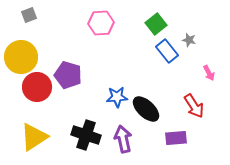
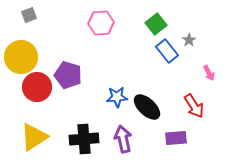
gray star: rotated 24 degrees clockwise
black ellipse: moved 1 px right, 2 px up
black cross: moved 2 px left, 4 px down; rotated 24 degrees counterclockwise
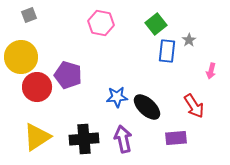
pink hexagon: rotated 15 degrees clockwise
blue rectangle: rotated 45 degrees clockwise
pink arrow: moved 2 px right, 2 px up; rotated 42 degrees clockwise
yellow triangle: moved 3 px right
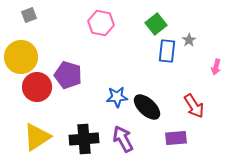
pink arrow: moved 5 px right, 4 px up
purple arrow: rotated 16 degrees counterclockwise
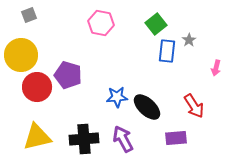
yellow circle: moved 2 px up
pink arrow: moved 1 px down
yellow triangle: rotated 20 degrees clockwise
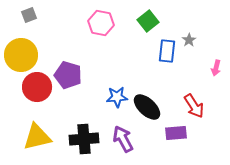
green square: moved 8 px left, 3 px up
purple rectangle: moved 5 px up
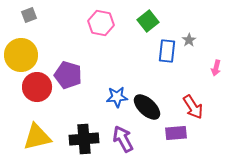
red arrow: moved 1 px left, 1 px down
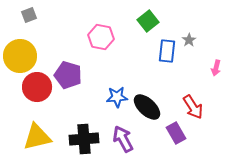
pink hexagon: moved 14 px down
yellow circle: moved 1 px left, 1 px down
purple rectangle: rotated 65 degrees clockwise
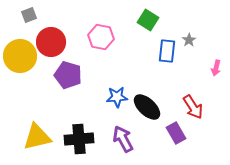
green square: moved 1 px up; rotated 20 degrees counterclockwise
red circle: moved 14 px right, 45 px up
black cross: moved 5 px left
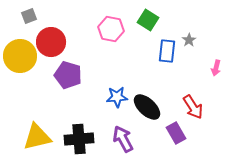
gray square: moved 1 px down
pink hexagon: moved 10 px right, 8 px up
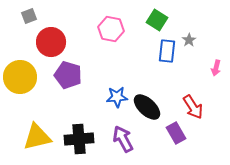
green square: moved 9 px right
yellow circle: moved 21 px down
